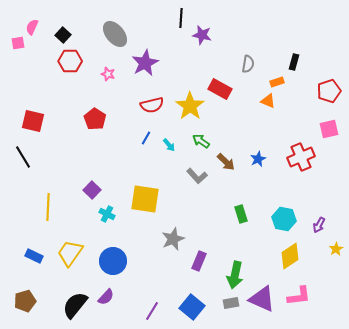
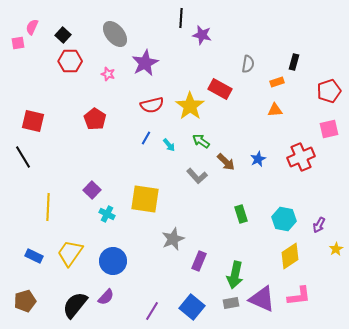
orange triangle at (268, 101): moved 7 px right, 9 px down; rotated 28 degrees counterclockwise
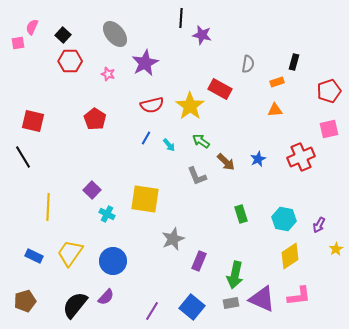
gray L-shape at (197, 176): rotated 20 degrees clockwise
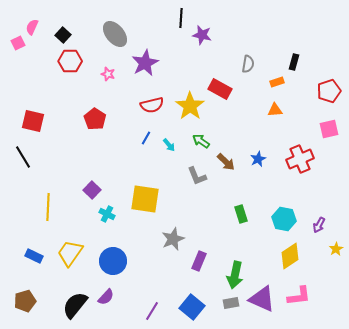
pink square at (18, 43): rotated 16 degrees counterclockwise
red cross at (301, 157): moved 1 px left, 2 px down
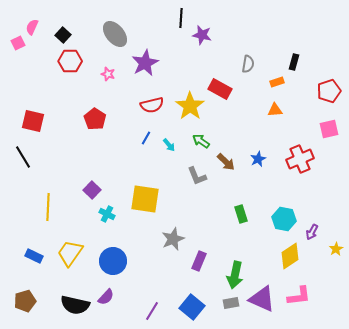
purple arrow at (319, 225): moved 7 px left, 7 px down
black semicircle at (75, 305): rotated 116 degrees counterclockwise
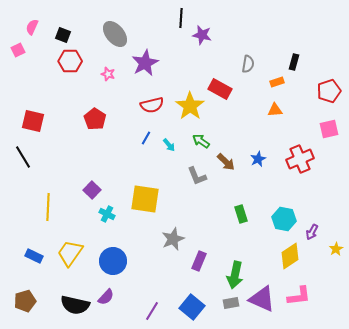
black square at (63, 35): rotated 21 degrees counterclockwise
pink square at (18, 43): moved 7 px down
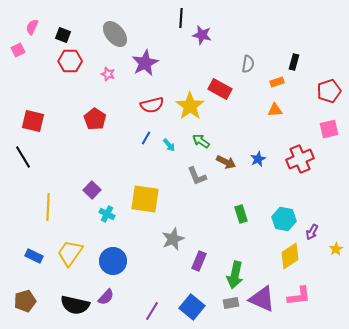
brown arrow at (226, 162): rotated 18 degrees counterclockwise
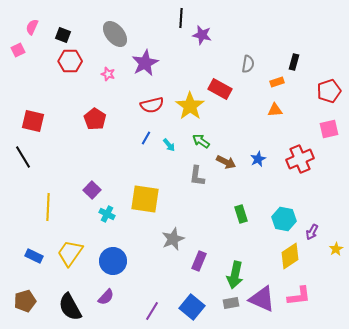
gray L-shape at (197, 176): rotated 30 degrees clockwise
black semicircle at (75, 305): moved 5 px left, 2 px down; rotated 48 degrees clockwise
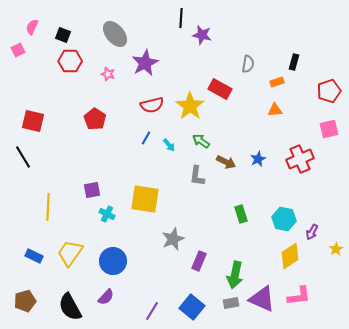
purple square at (92, 190): rotated 36 degrees clockwise
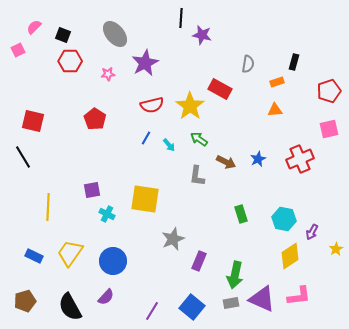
pink semicircle at (32, 27): moved 2 px right; rotated 21 degrees clockwise
pink star at (108, 74): rotated 24 degrees counterclockwise
green arrow at (201, 141): moved 2 px left, 2 px up
